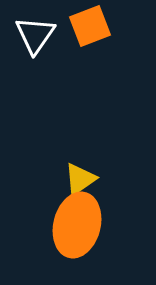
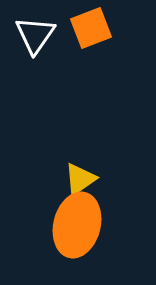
orange square: moved 1 px right, 2 px down
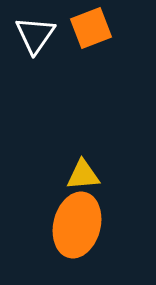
yellow triangle: moved 3 px right, 4 px up; rotated 30 degrees clockwise
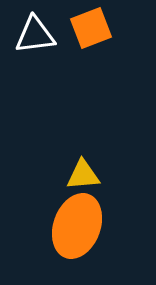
white triangle: rotated 48 degrees clockwise
orange ellipse: moved 1 px down; rotated 6 degrees clockwise
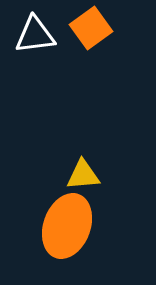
orange square: rotated 15 degrees counterclockwise
orange ellipse: moved 10 px left
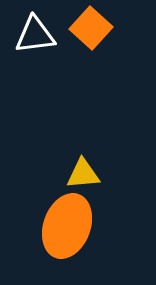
orange square: rotated 12 degrees counterclockwise
yellow triangle: moved 1 px up
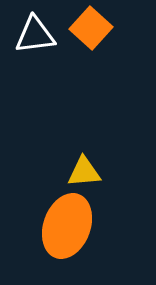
yellow triangle: moved 1 px right, 2 px up
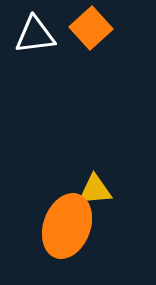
orange square: rotated 6 degrees clockwise
yellow triangle: moved 11 px right, 18 px down
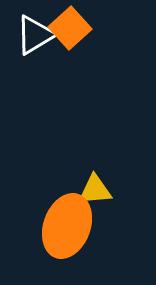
orange square: moved 21 px left
white triangle: rotated 24 degrees counterclockwise
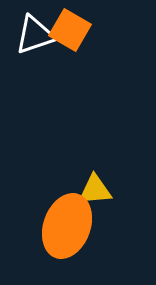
orange square: moved 2 px down; rotated 18 degrees counterclockwise
white triangle: rotated 12 degrees clockwise
